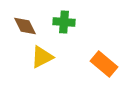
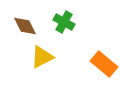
green cross: rotated 25 degrees clockwise
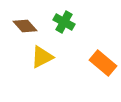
brown diamond: rotated 15 degrees counterclockwise
orange rectangle: moved 1 px left, 1 px up
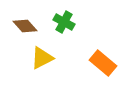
yellow triangle: moved 1 px down
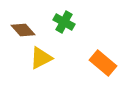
brown diamond: moved 2 px left, 4 px down
yellow triangle: moved 1 px left
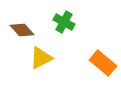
brown diamond: moved 1 px left
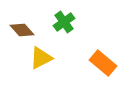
green cross: rotated 25 degrees clockwise
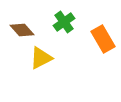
orange rectangle: moved 24 px up; rotated 20 degrees clockwise
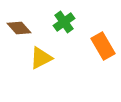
brown diamond: moved 3 px left, 2 px up
orange rectangle: moved 7 px down
